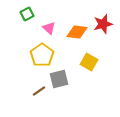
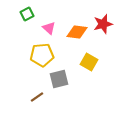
yellow pentagon: rotated 30 degrees clockwise
brown line: moved 2 px left, 6 px down
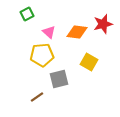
pink triangle: moved 4 px down
